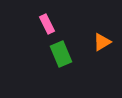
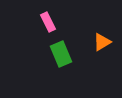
pink rectangle: moved 1 px right, 2 px up
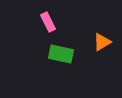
green rectangle: rotated 55 degrees counterclockwise
